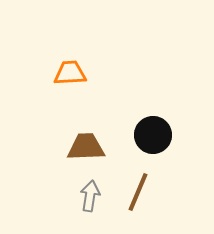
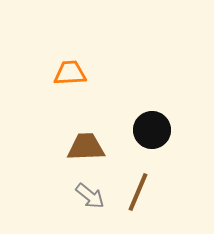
black circle: moved 1 px left, 5 px up
gray arrow: rotated 120 degrees clockwise
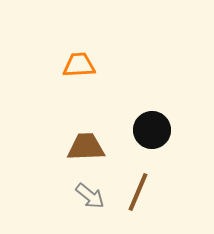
orange trapezoid: moved 9 px right, 8 px up
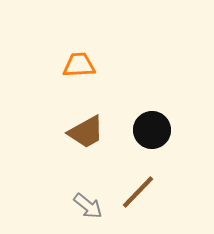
brown trapezoid: moved 15 px up; rotated 153 degrees clockwise
brown line: rotated 21 degrees clockwise
gray arrow: moved 2 px left, 10 px down
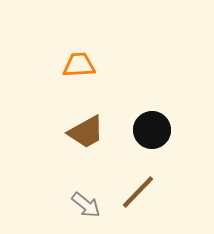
gray arrow: moved 2 px left, 1 px up
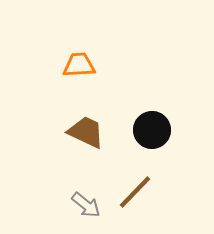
brown trapezoid: rotated 126 degrees counterclockwise
brown line: moved 3 px left
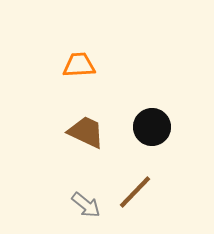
black circle: moved 3 px up
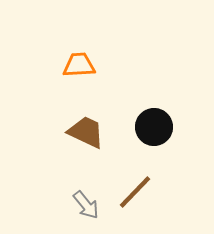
black circle: moved 2 px right
gray arrow: rotated 12 degrees clockwise
